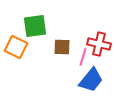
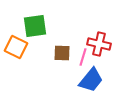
brown square: moved 6 px down
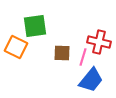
red cross: moved 2 px up
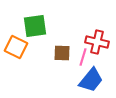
red cross: moved 2 px left
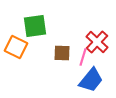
red cross: rotated 30 degrees clockwise
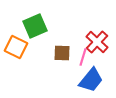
green square: rotated 15 degrees counterclockwise
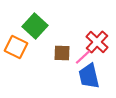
green square: rotated 25 degrees counterclockwise
pink line: rotated 30 degrees clockwise
blue trapezoid: moved 2 px left, 4 px up; rotated 128 degrees clockwise
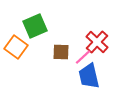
green square: rotated 25 degrees clockwise
orange square: rotated 10 degrees clockwise
brown square: moved 1 px left, 1 px up
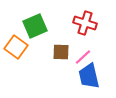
red cross: moved 12 px left, 19 px up; rotated 25 degrees counterclockwise
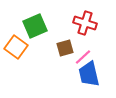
brown square: moved 4 px right, 4 px up; rotated 18 degrees counterclockwise
blue trapezoid: moved 2 px up
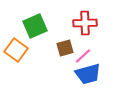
red cross: rotated 20 degrees counterclockwise
orange square: moved 3 px down
pink line: moved 1 px up
blue trapezoid: moved 1 px left; rotated 92 degrees counterclockwise
